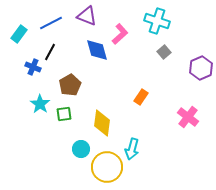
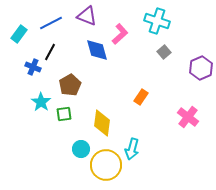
cyan star: moved 1 px right, 2 px up
yellow circle: moved 1 px left, 2 px up
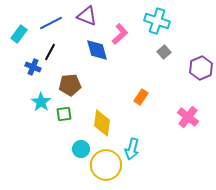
brown pentagon: rotated 25 degrees clockwise
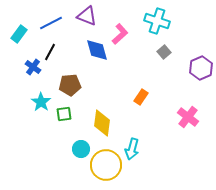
blue cross: rotated 14 degrees clockwise
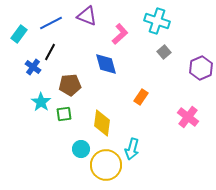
blue diamond: moved 9 px right, 14 px down
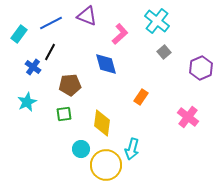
cyan cross: rotated 20 degrees clockwise
cyan star: moved 14 px left; rotated 12 degrees clockwise
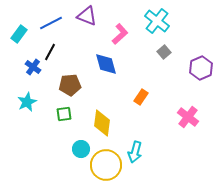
cyan arrow: moved 3 px right, 3 px down
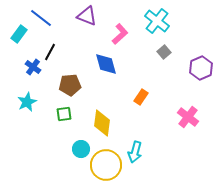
blue line: moved 10 px left, 5 px up; rotated 65 degrees clockwise
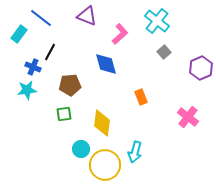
blue cross: rotated 14 degrees counterclockwise
orange rectangle: rotated 56 degrees counterclockwise
cyan star: moved 12 px up; rotated 18 degrees clockwise
yellow circle: moved 1 px left
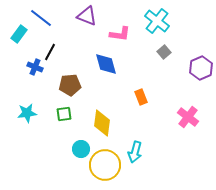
pink L-shape: rotated 50 degrees clockwise
blue cross: moved 2 px right
cyan star: moved 23 px down
